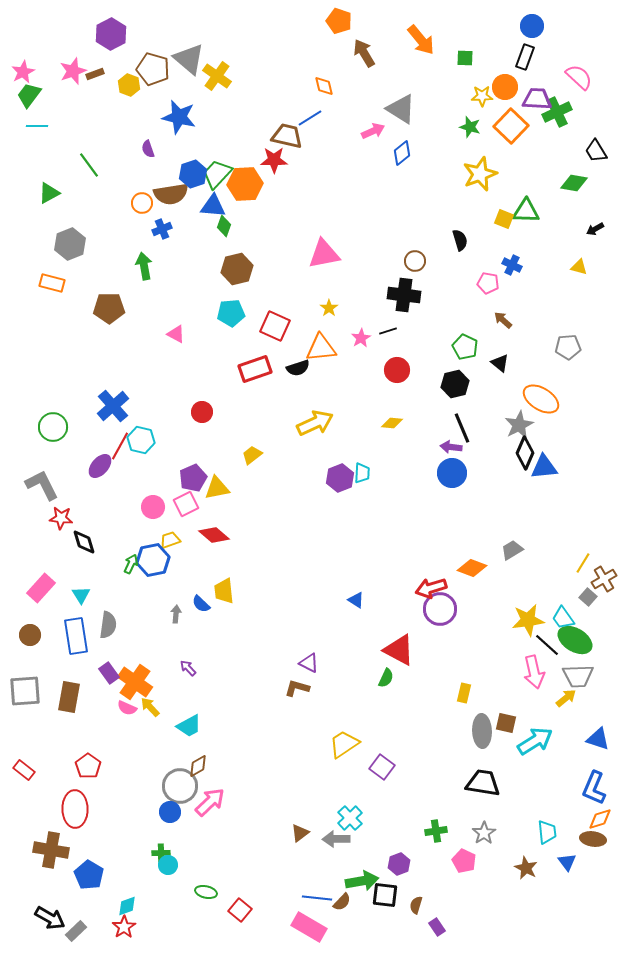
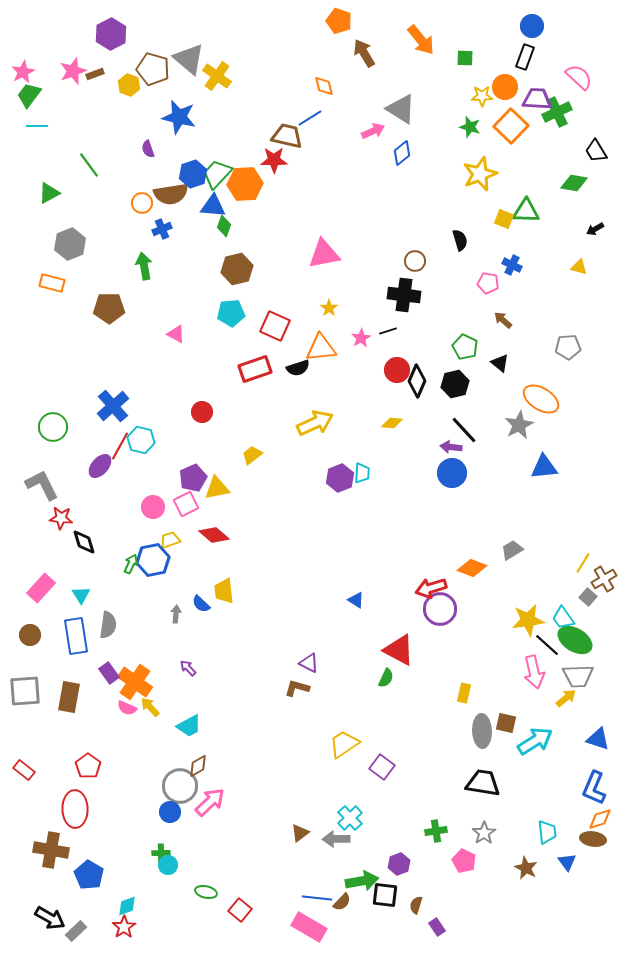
black line at (462, 428): moved 2 px right, 2 px down; rotated 20 degrees counterclockwise
black diamond at (525, 453): moved 108 px left, 72 px up
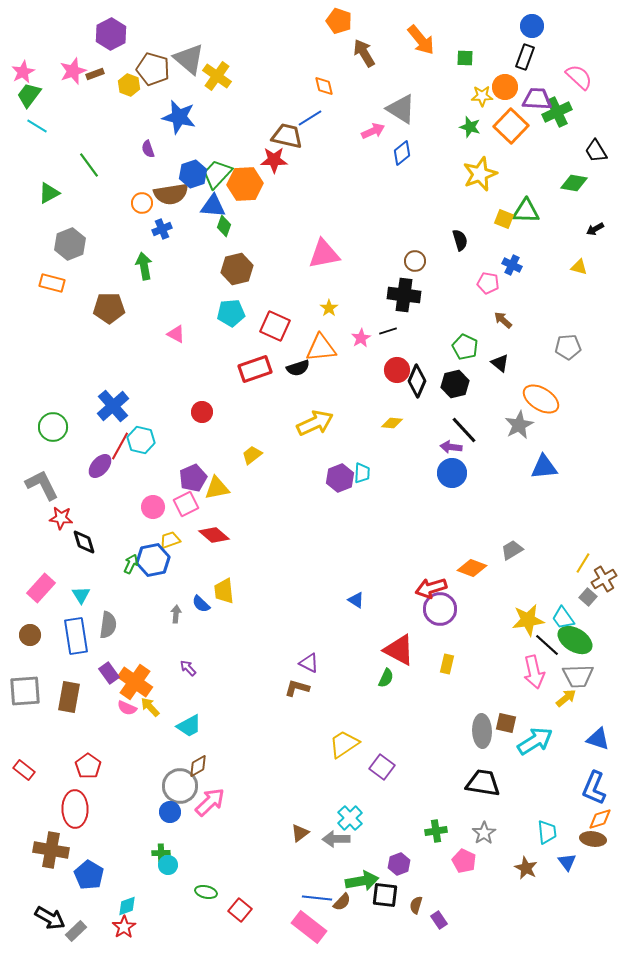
cyan line at (37, 126): rotated 30 degrees clockwise
yellow rectangle at (464, 693): moved 17 px left, 29 px up
pink rectangle at (309, 927): rotated 8 degrees clockwise
purple rectangle at (437, 927): moved 2 px right, 7 px up
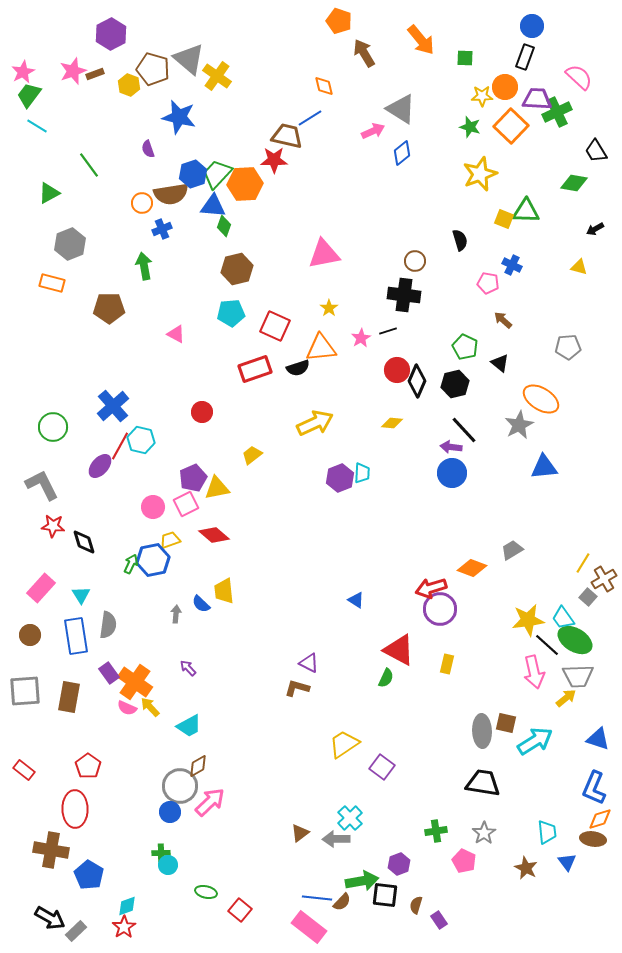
red star at (61, 518): moved 8 px left, 8 px down
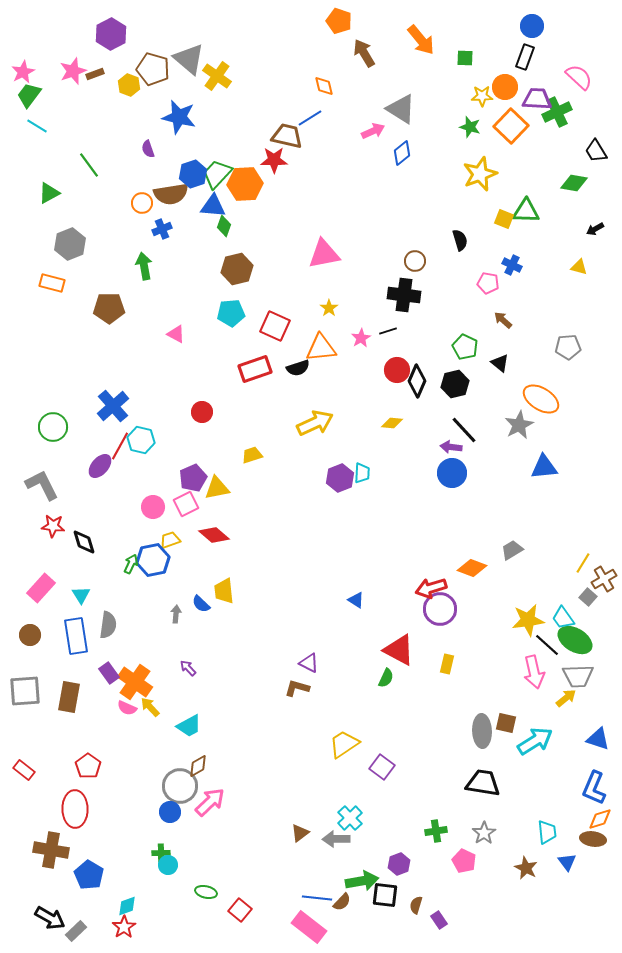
yellow trapezoid at (252, 455): rotated 20 degrees clockwise
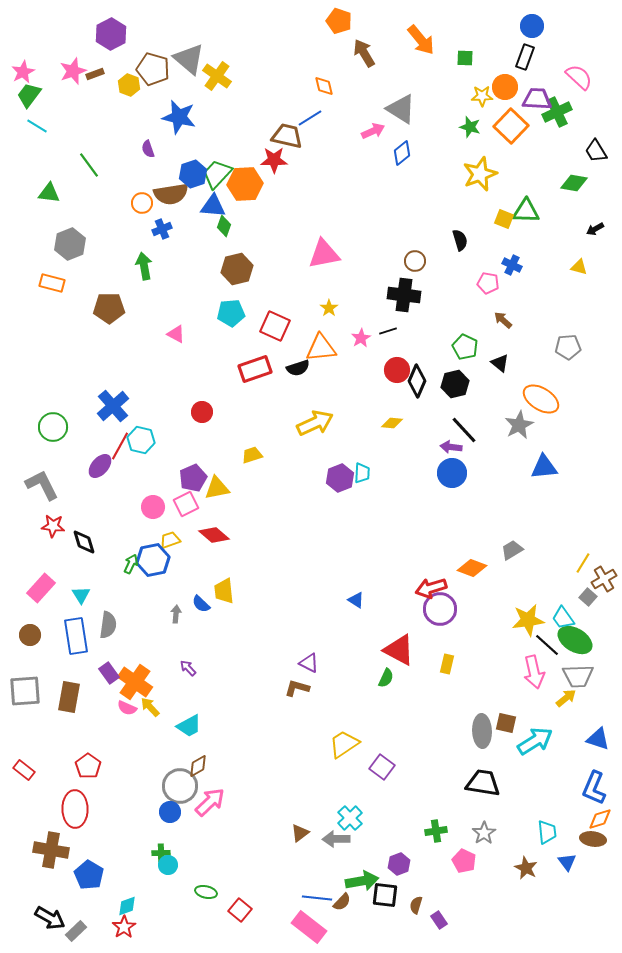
green triangle at (49, 193): rotated 35 degrees clockwise
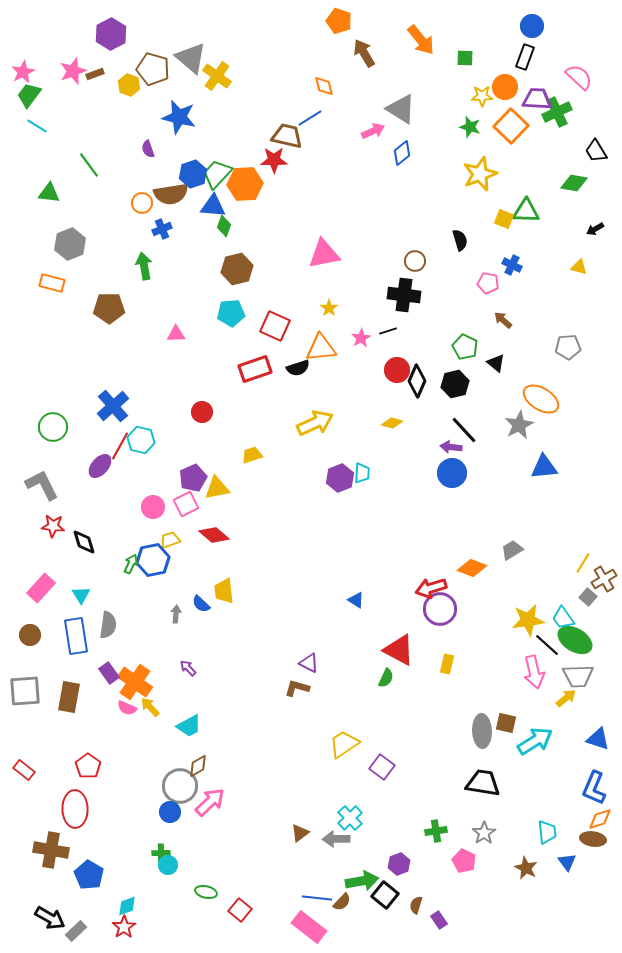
gray triangle at (189, 59): moved 2 px right, 1 px up
pink triangle at (176, 334): rotated 30 degrees counterclockwise
black triangle at (500, 363): moved 4 px left
yellow diamond at (392, 423): rotated 10 degrees clockwise
black square at (385, 895): rotated 32 degrees clockwise
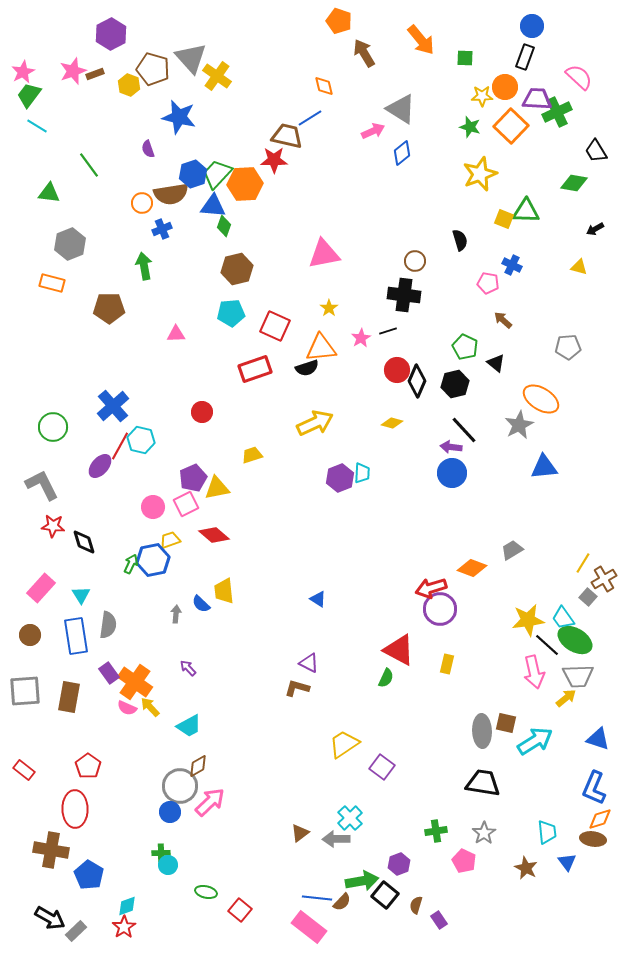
gray triangle at (191, 58): rotated 8 degrees clockwise
black semicircle at (298, 368): moved 9 px right
blue triangle at (356, 600): moved 38 px left, 1 px up
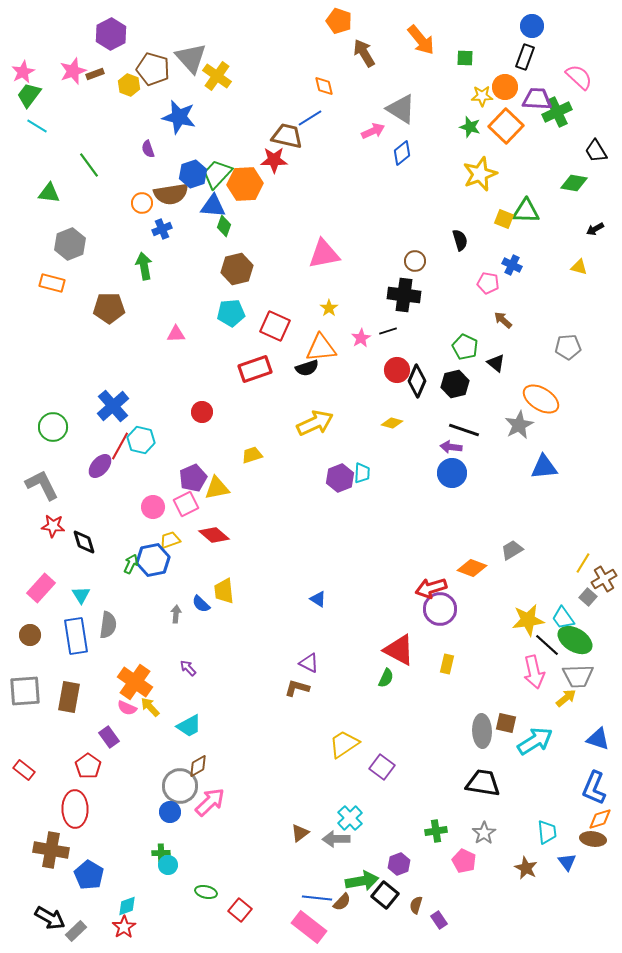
orange square at (511, 126): moved 5 px left
black line at (464, 430): rotated 28 degrees counterclockwise
purple rectangle at (109, 673): moved 64 px down
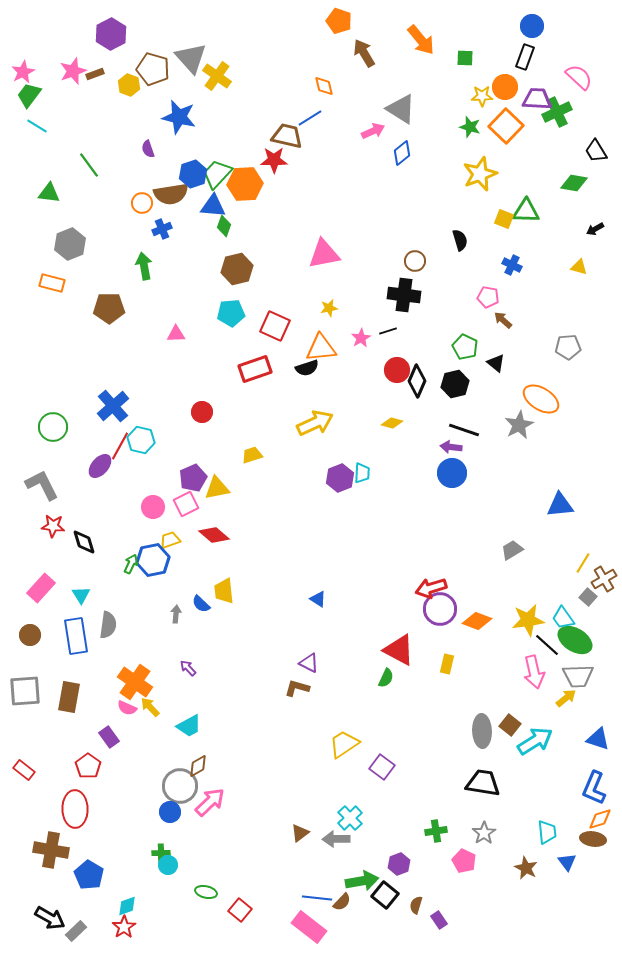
pink pentagon at (488, 283): moved 14 px down
yellow star at (329, 308): rotated 24 degrees clockwise
blue triangle at (544, 467): moved 16 px right, 38 px down
orange diamond at (472, 568): moved 5 px right, 53 px down
brown square at (506, 723): moved 4 px right, 2 px down; rotated 25 degrees clockwise
